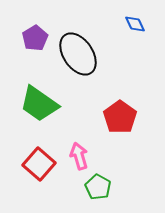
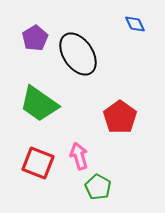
red square: moved 1 px left, 1 px up; rotated 20 degrees counterclockwise
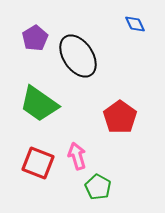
black ellipse: moved 2 px down
pink arrow: moved 2 px left
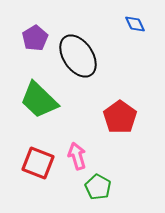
green trapezoid: moved 4 px up; rotated 9 degrees clockwise
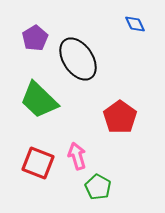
black ellipse: moved 3 px down
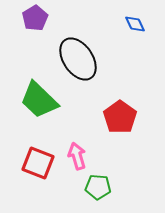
purple pentagon: moved 20 px up
green pentagon: rotated 25 degrees counterclockwise
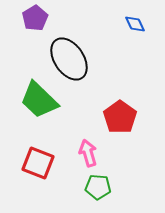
black ellipse: moved 9 px left
pink arrow: moved 11 px right, 3 px up
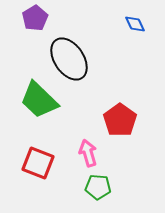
red pentagon: moved 3 px down
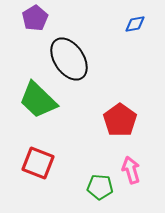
blue diamond: rotated 75 degrees counterclockwise
green trapezoid: moved 1 px left
pink arrow: moved 43 px right, 17 px down
green pentagon: moved 2 px right
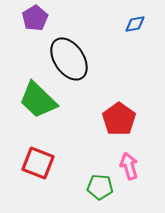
red pentagon: moved 1 px left, 1 px up
pink arrow: moved 2 px left, 4 px up
